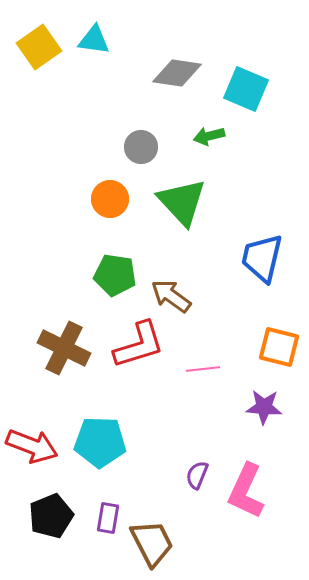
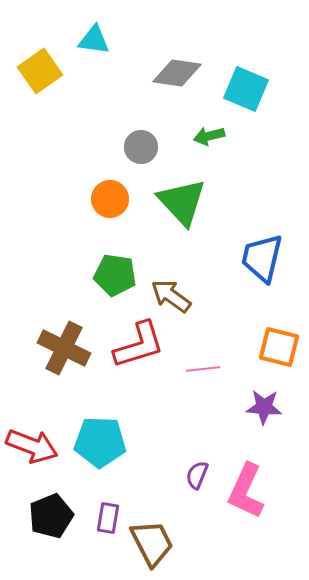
yellow square: moved 1 px right, 24 px down
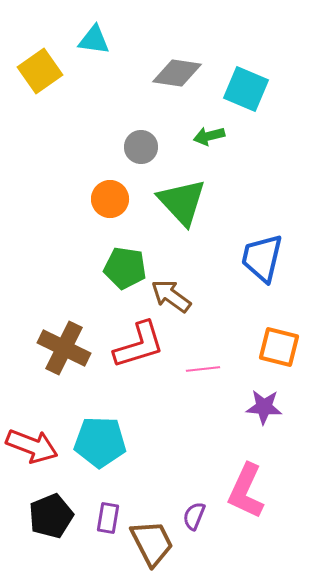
green pentagon: moved 10 px right, 7 px up
purple semicircle: moved 3 px left, 41 px down
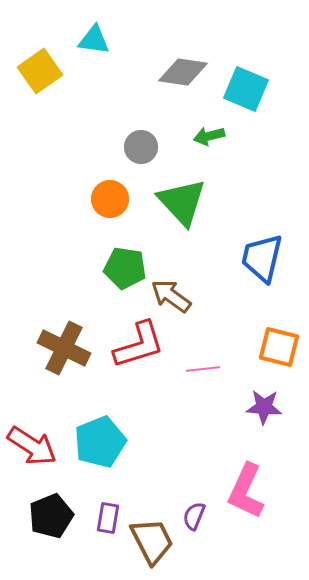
gray diamond: moved 6 px right, 1 px up
cyan pentagon: rotated 24 degrees counterclockwise
red arrow: rotated 12 degrees clockwise
brown trapezoid: moved 2 px up
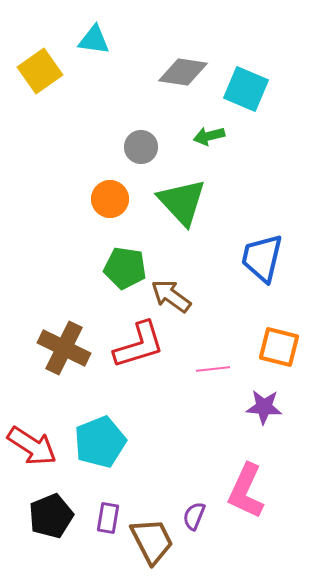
pink line: moved 10 px right
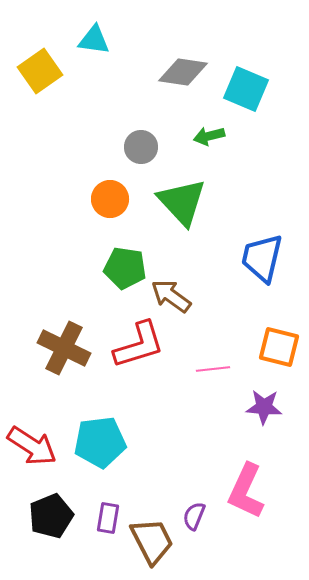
cyan pentagon: rotated 15 degrees clockwise
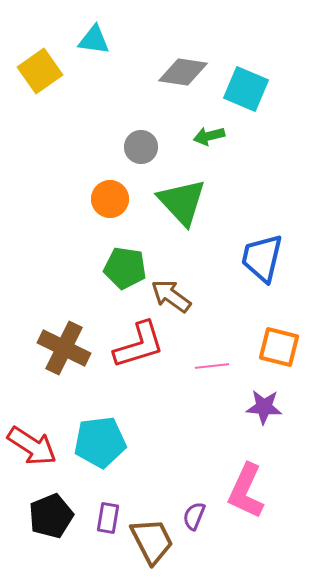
pink line: moved 1 px left, 3 px up
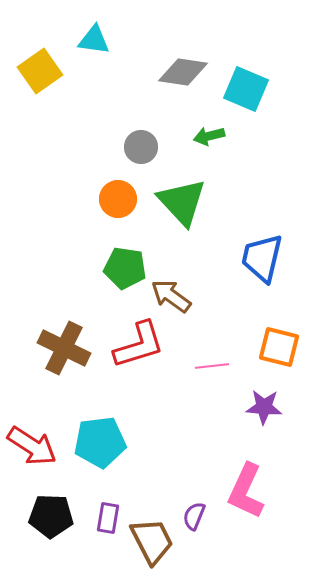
orange circle: moved 8 px right
black pentagon: rotated 24 degrees clockwise
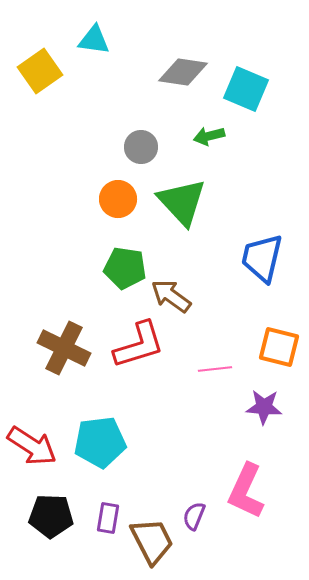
pink line: moved 3 px right, 3 px down
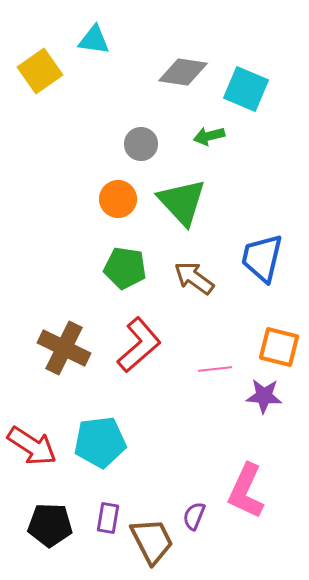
gray circle: moved 3 px up
brown arrow: moved 23 px right, 18 px up
red L-shape: rotated 24 degrees counterclockwise
purple star: moved 11 px up
black pentagon: moved 1 px left, 9 px down
